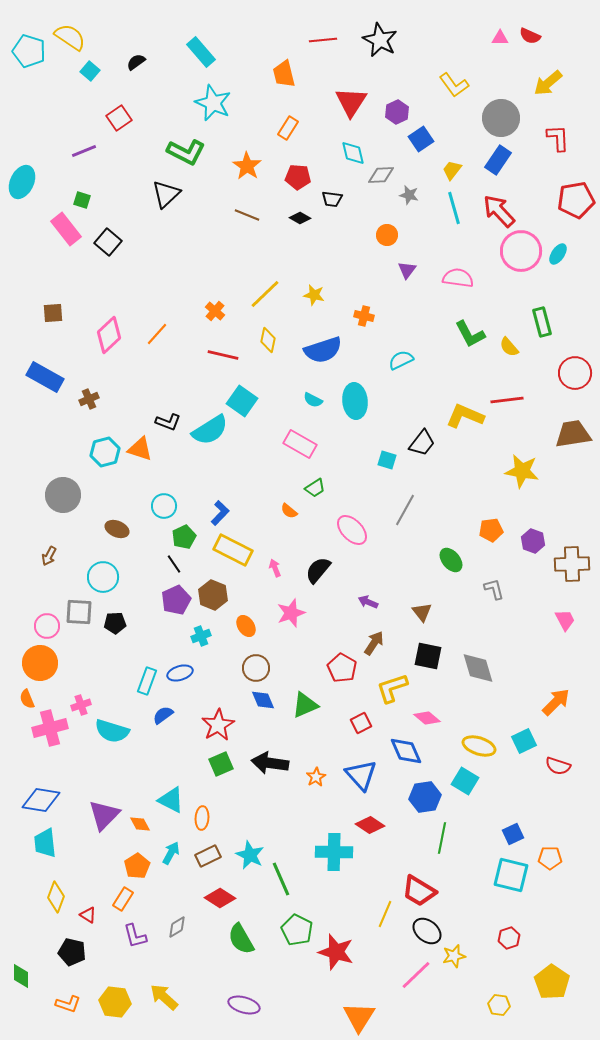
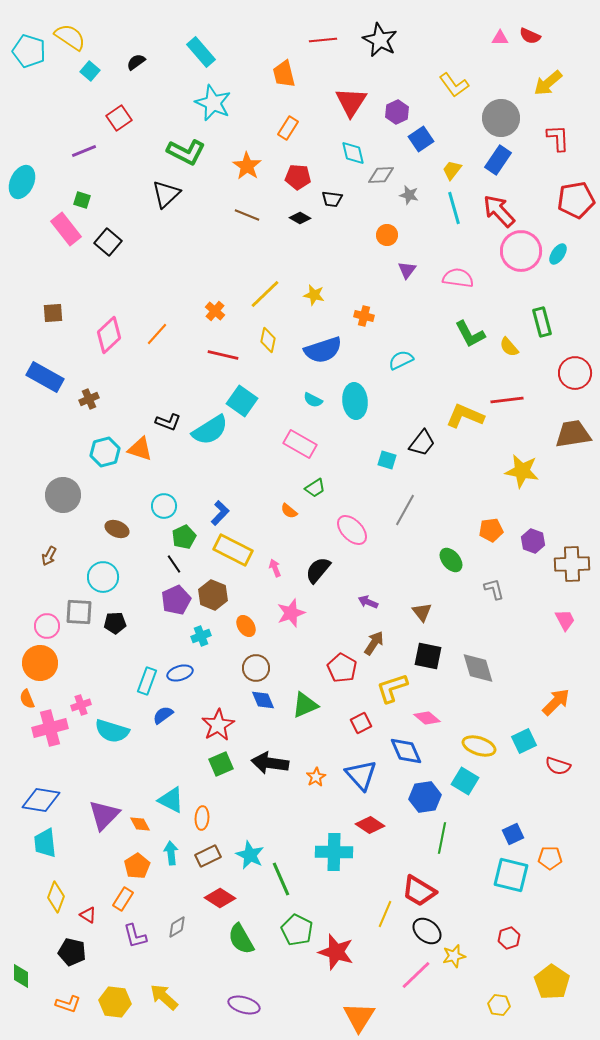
cyan arrow at (171, 853): rotated 35 degrees counterclockwise
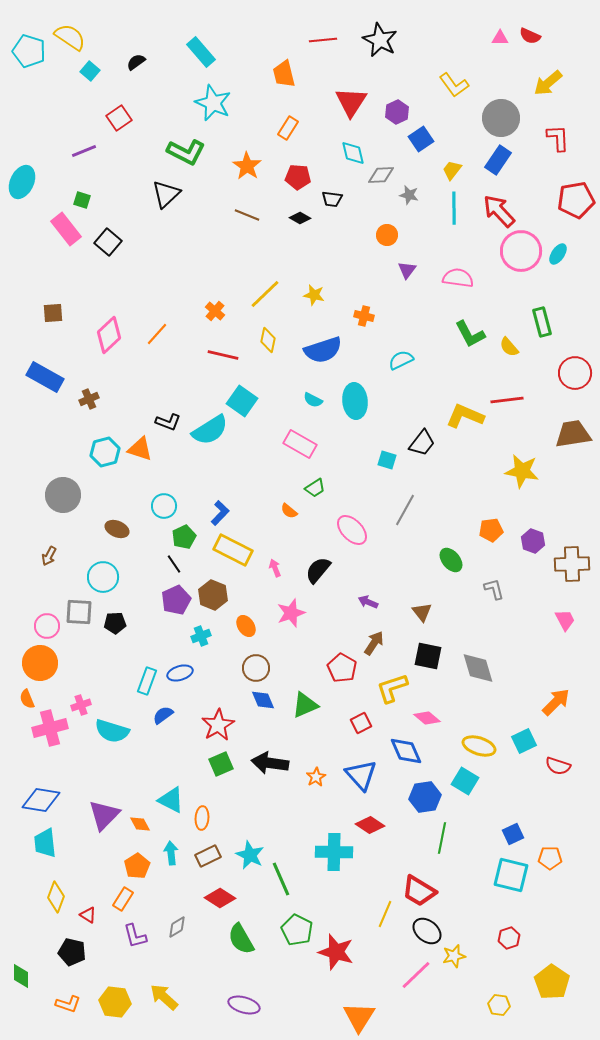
cyan line at (454, 208): rotated 16 degrees clockwise
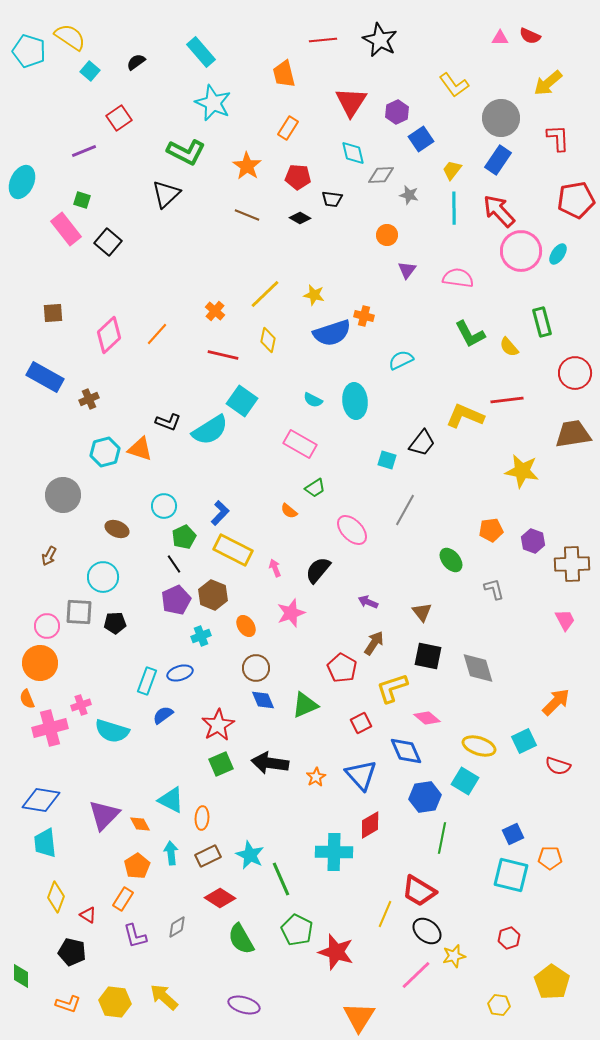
blue semicircle at (323, 350): moved 9 px right, 17 px up
red diamond at (370, 825): rotated 64 degrees counterclockwise
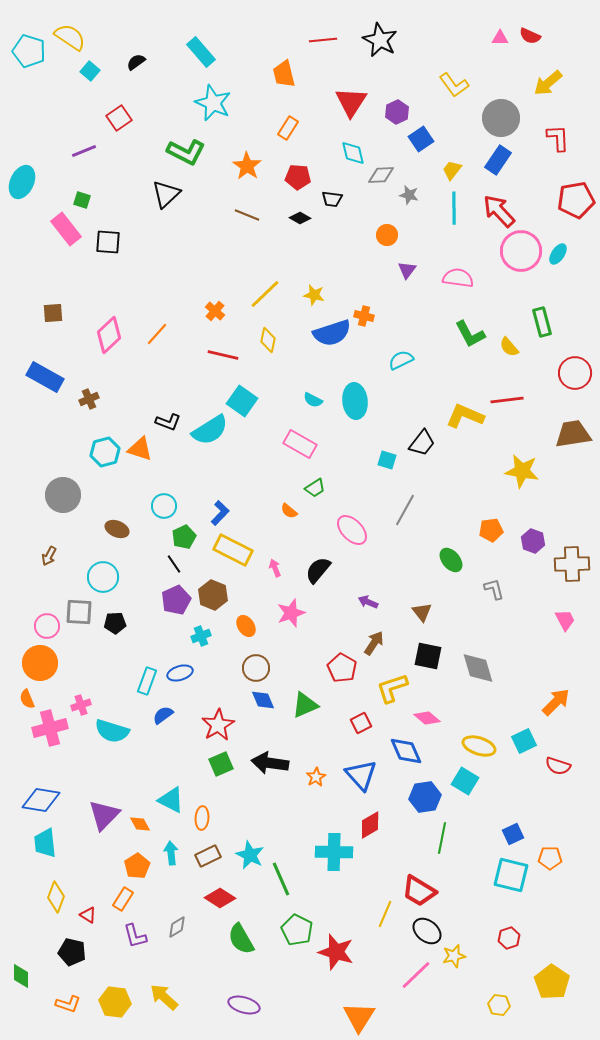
black square at (108, 242): rotated 36 degrees counterclockwise
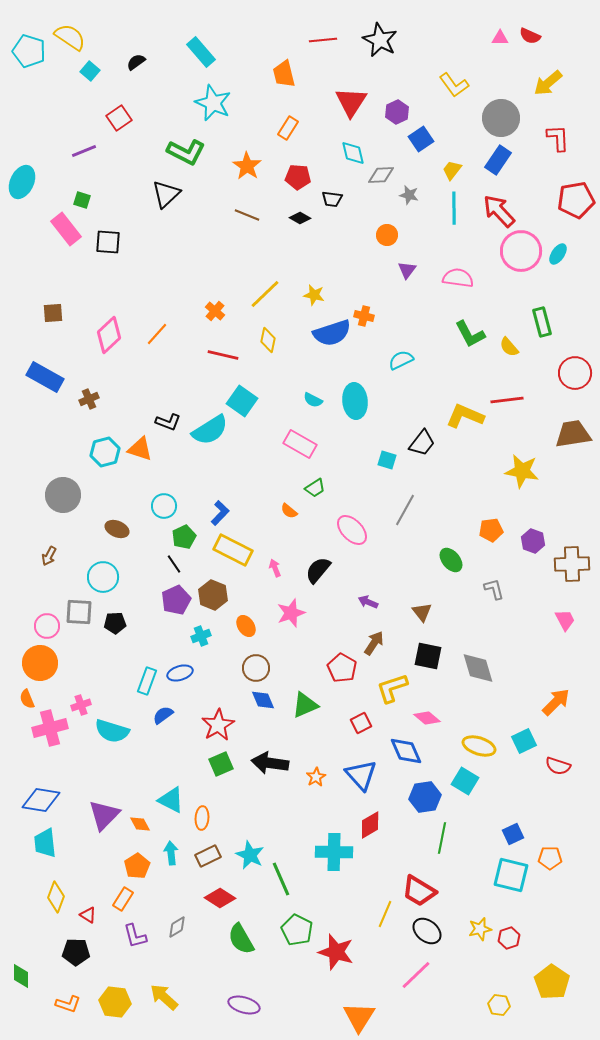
black pentagon at (72, 952): moved 4 px right; rotated 12 degrees counterclockwise
yellow star at (454, 956): moved 26 px right, 27 px up
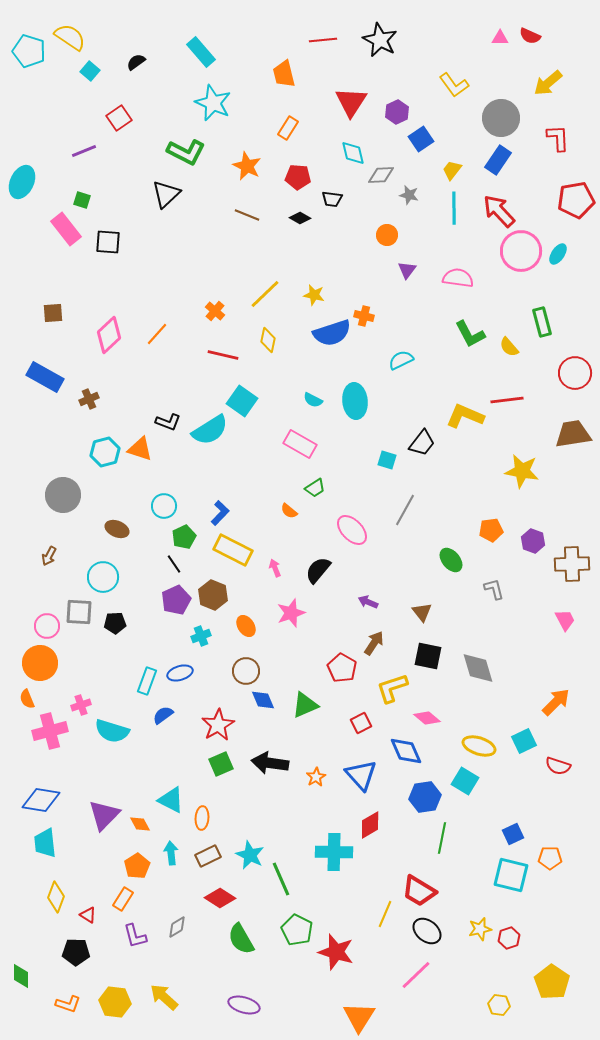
orange star at (247, 166): rotated 8 degrees counterclockwise
brown circle at (256, 668): moved 10 px left, 3 px down
pink cross at (50, 728): moved 3 px down
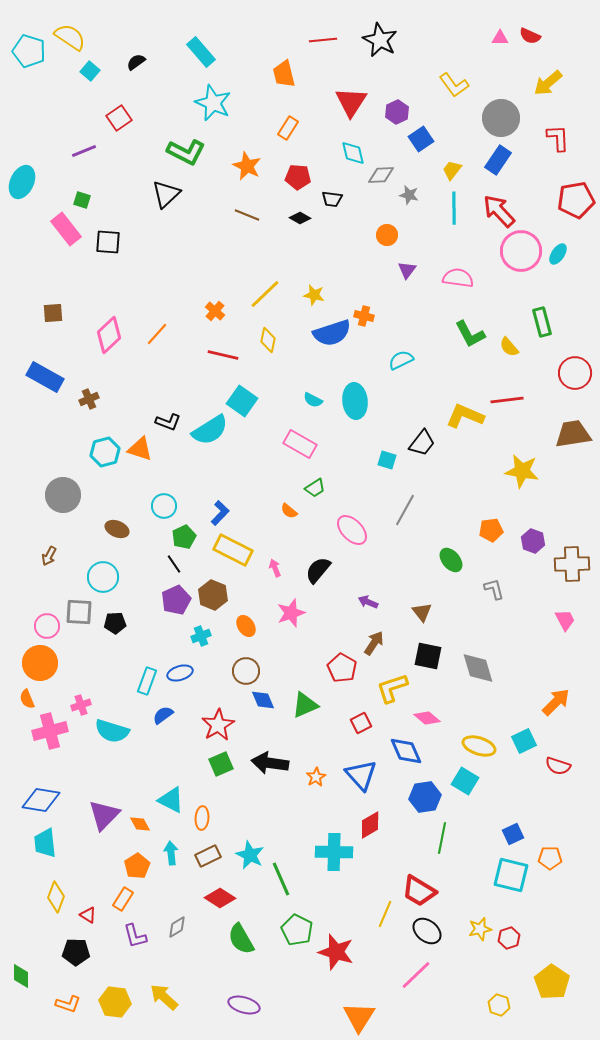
yellow hexagon at (499, 1005): rotated 10 degrees clockwise
